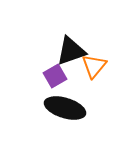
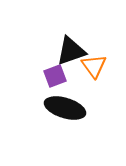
orange triangle: rotated 16 degrees counterclockwise
purple square: rotated 10 degrees clockwise
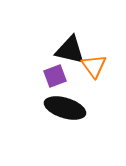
black triangle: moved 1 px left, 1 px up; rotated 32 degrees clockwise
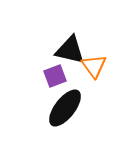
black ellipse: rotated 69 degrees counterclockwise
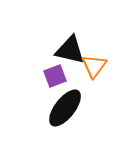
orange triangle: rotated 12 degrees clockwise
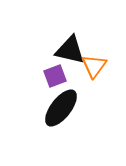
black ellipse: moved 4 px left
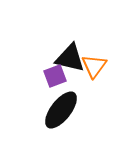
black triangle: moved 8 px down
black ellipse: moved 2 px down
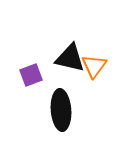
purple square: moved 24 px left, 1 px up
black ellipse: rotated 42 degrees counterclockwise
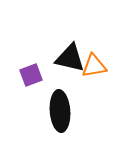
orange triangle: rotated 44 degrees clockwise
black ellipse: moved 1 px left, 1 px down
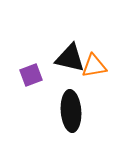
black ellipse: moved 11 px right
